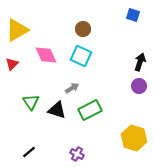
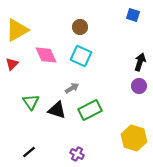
brown circle: moved 3 px left, 2 px up
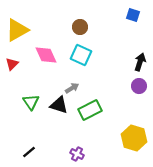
cyan square: moved 1 px up
black triangle: moved 2 px right, 5 px up
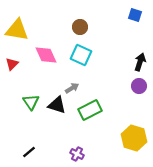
blue square: moved 2 px right
yellow triangle: rotated 40 degrees clockwise
black triangle: moved 2 px left
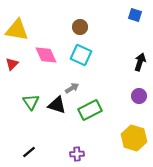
purple circle: moved 10 px down
purple cross: rotated 32 degrees counterclockwise
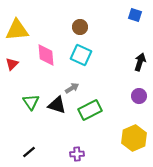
yellow triangle: rotated 15 degrees counterclockwise
pink diamond: rotated 20 degrees clockwise
yellow hexagon: rotated 20 degrees clockwise
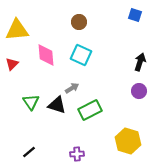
brown circle: moved 1 px left, 5 px up
purple circle: moved 5 px up
yellow hexagon: moved 6 px left, 3 px down; rotated 20 degrees counterclockwise
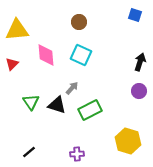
gray arrow: rotated 16 degrees counterclockwise
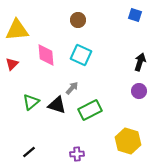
brown circle: moved 1 px left, 2 px up
green triangle: rotated 24 degrees clockwise
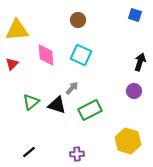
purple circle: moved 5 px left
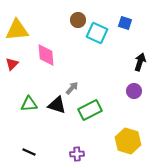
blue square: moved 10 px left, 8 px down
cyan square: moved 16 px right, 22 px up
green triangle: moved 2 px left, 2 px down; rotated 36 degrees clockwise
black line: rotated 64 degrees clockwise
